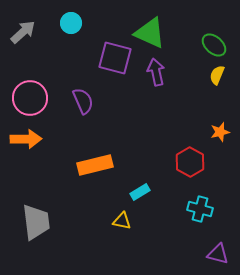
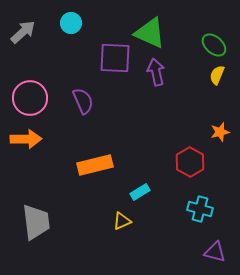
purple square: rotated 12 degrees counterclockwise
yellow triangle: rotated 36 degrees counterclockwise
purple triangle: moved 3 px left, 2 px up
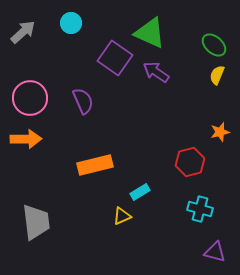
purple square: rotated 32 degrees clockwise
purple arrow: rotated 44 degrees counterclockwise
red hexagon: rotated 16 degrees clockwise
yellow triangle: moved 5 px up
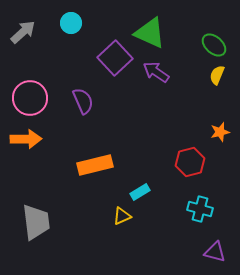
purple square: rotated 12 degrees clockwise
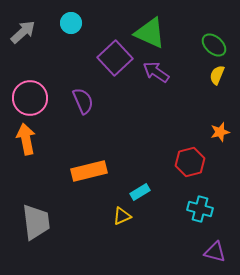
orange arrow: rotated 100 degrees counterclockwise
orange rectangle: moved 6 px left, 6 px down
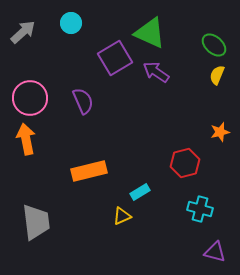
purple square: rotated 12 degrees clockwise
red hexagon: moved 5 px left, 1 px down
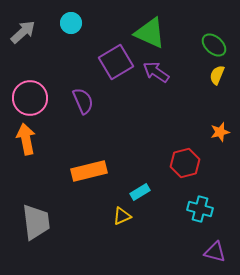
purple square: moved 1 px right, 4 px down
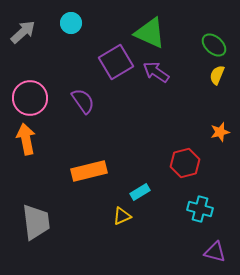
purple semicircle: rotated 12 degrees counterclockwise
